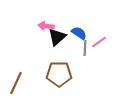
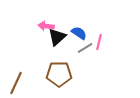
pink line: rotated 42 degrees counterclockwise
gray line: rotated 56 degrees clockwise
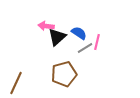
pink line: moved 2 px left
brown pentagon: moved 5 px right; rotated 15 degrees counterclockwise
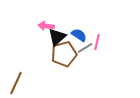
blue semicircle: moved 2 px down
brown pentagon: moved 20 px up
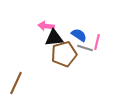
black triangle: moved 3 px left, 1 px down; rotated 36 degrees clockwise
gray line: rotated 49 degrees clockwise
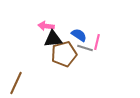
black triangle: moved 1 px left, 1 px down
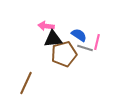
brown line: moved 10 px right
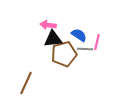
pink arrow: moved 2 px right, 1 px up
gray line: moved 1 px down; rotated 14 degrees counterclockwise
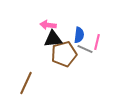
blue semicircle: rotated 63 degrees clockwise
gray line: rotated 21 degrees clockwise
